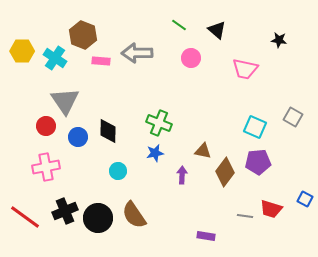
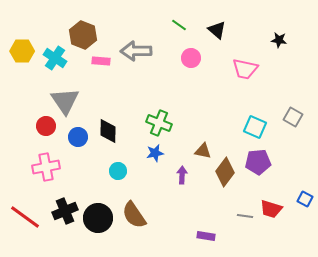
gray arrow: moved 1 px left, 2 px up
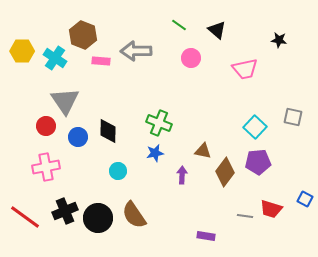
pink trapezoid: rotated 24 degrees counterclockwise
gray square: rotated 18 degrees counterclockwise
cyan square: rotated 20 degrees clockwise
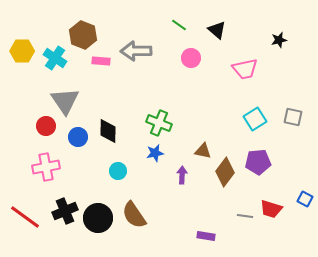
black star: rotated 21 degrees counterclockwise
cyan square: moved 8 px up; rotated 15 degrees clockwise
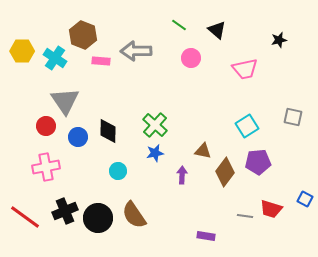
cyan square: moved 8 px left, 7 px down
green cross: moved 4 px left, 2 px down; rotated 20 degrees clockwise
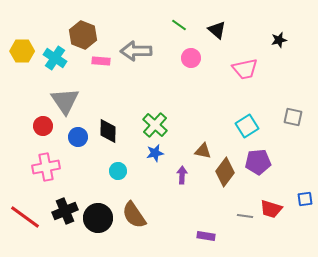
red circle: moved 3 px left
blue square: rotated 35 degrees counterclockwise
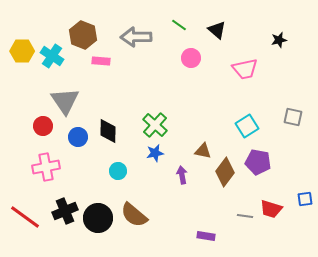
gray arrow: moved 14 px up
cyan cross: moved 3 px left, 2 px up
purple pentagon: rotated 15 degrees clockwise
purple arrow: rotated 12 degrees counterclockwise
brown semicircle: rotated 16 degrees counterclockwise
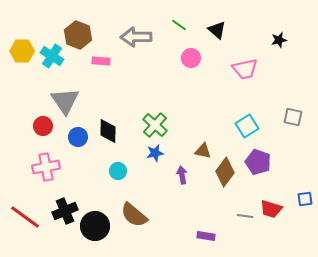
brown hexagon: moved 5 px left
purple pentagon: rotated 10 degrees clockwise
black circle: moved 3 px left, 8 px down
